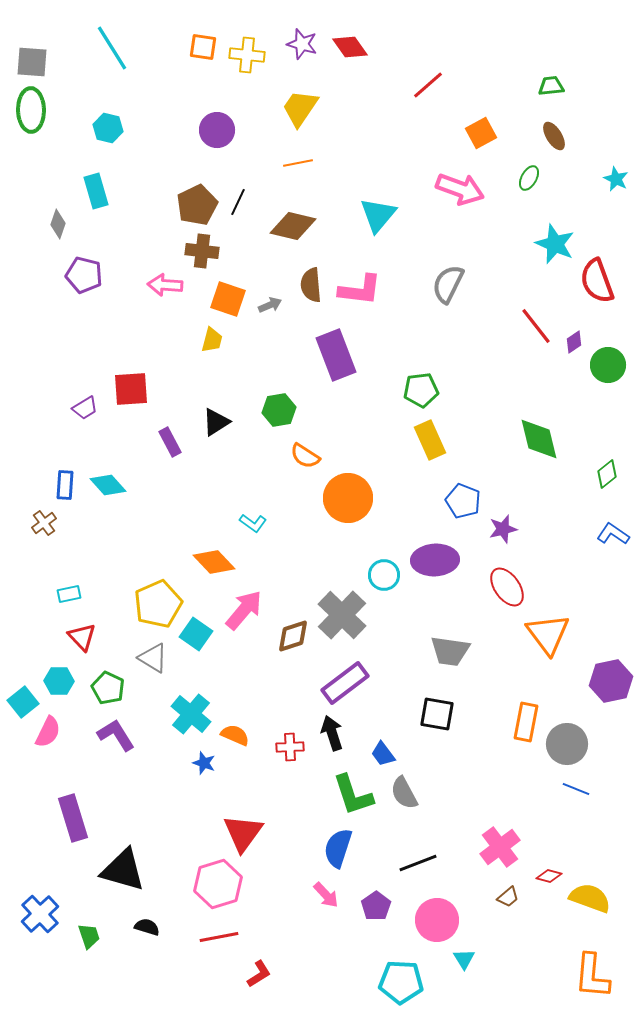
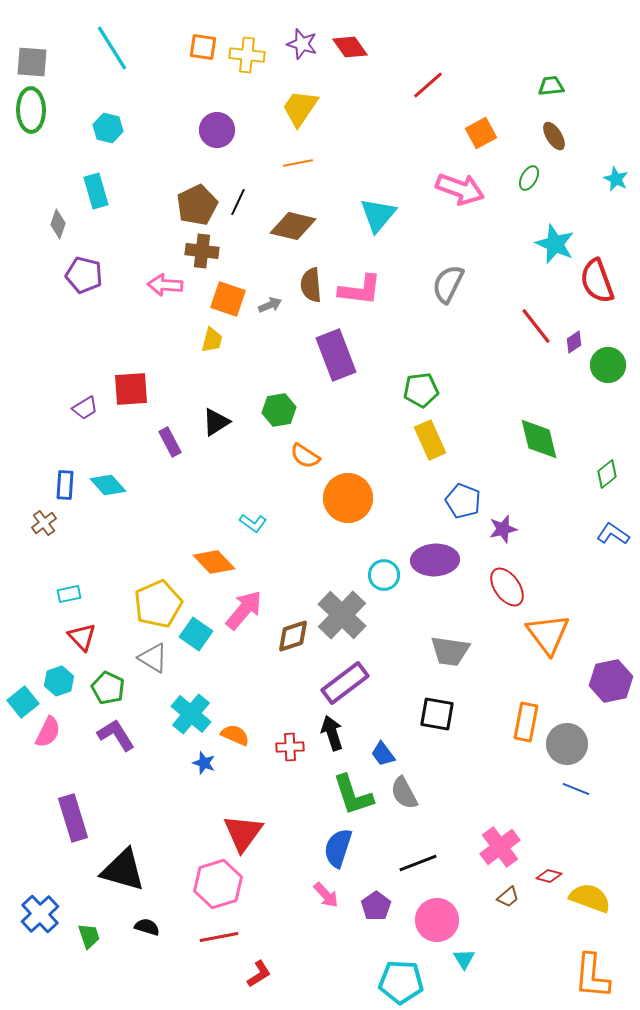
cyan hexagon at (59, 681): rotated 20 degrees counterclockwise
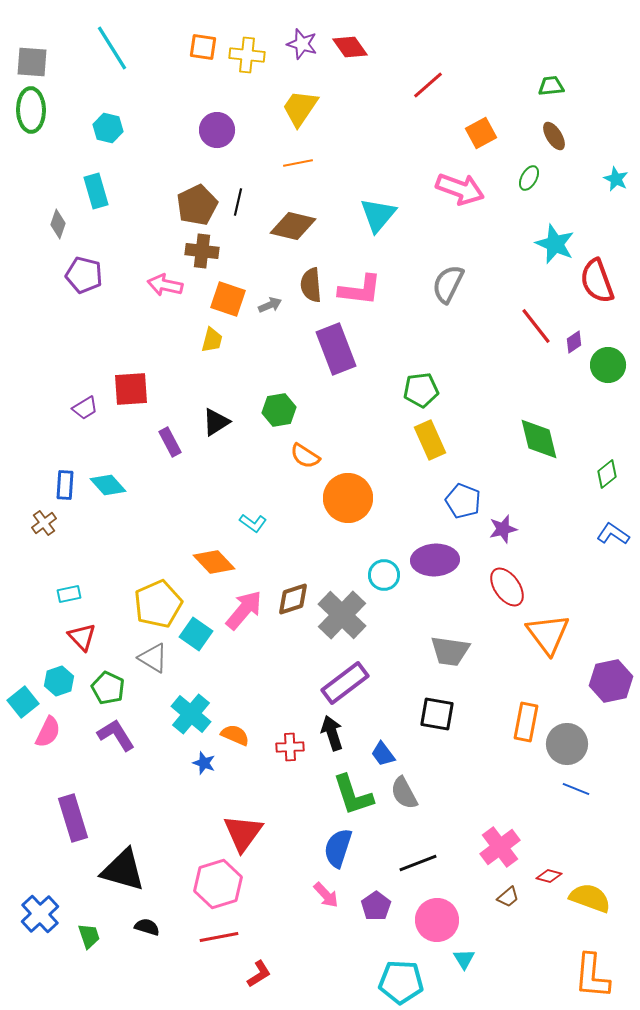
black line at (238, 202): rotated 12 degrees counterclockwise
pink arrow at (165, 285): rotated 8 degrees clockwise
purple rectangle at (336, 355): moved 6 px up
brown diamond at (293, 636): moved 37 px up
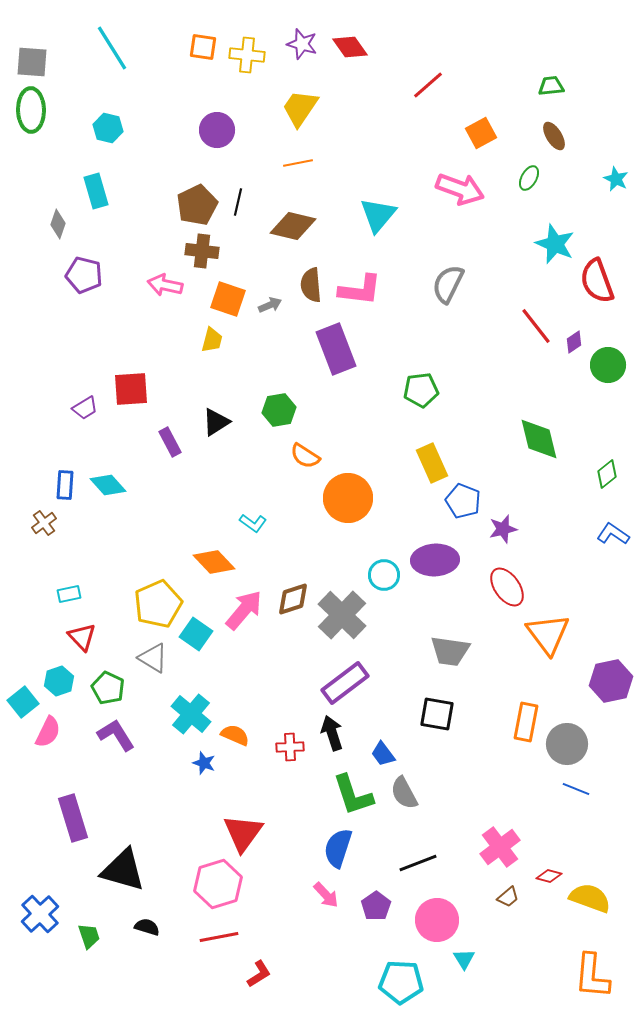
yellow rectangle at (430, 440): moved 2 px right, 23 px down
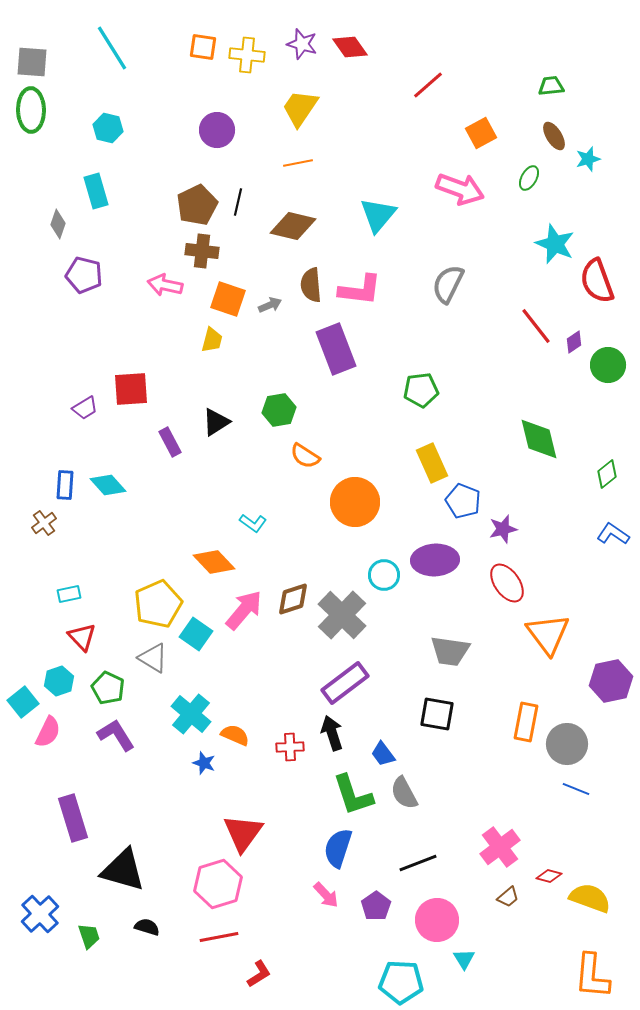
cyan star at (616, 179): moved 28 px left, 20 px up; rotated 30 degrees clockwise
orange circle at (348, 498): moved 7 px right, 4 px down
red ellipse at (507, 587): moved 4 px up
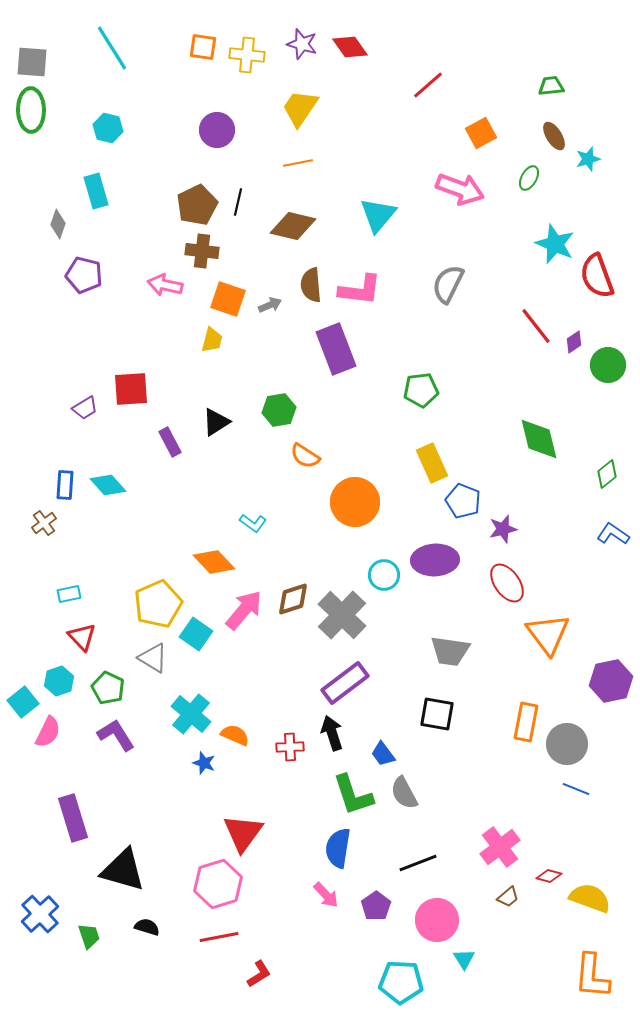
red semicircle at (597, 281): moved 5 px up
blue semicircle at (338, 848): rotated 9 degrees counterclockwise
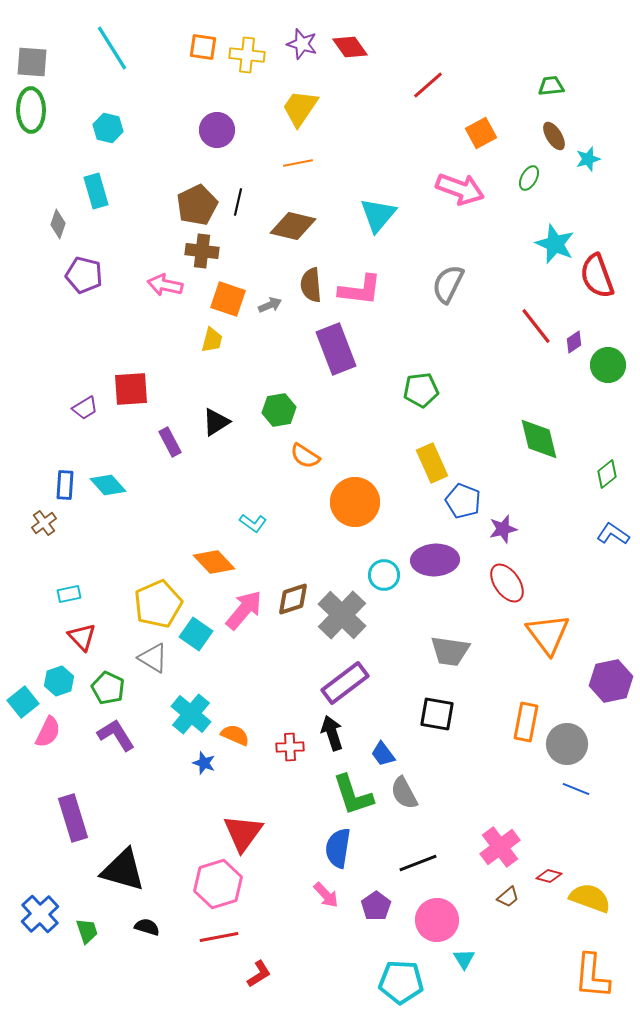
green trapezoid at (89, 936): moved 2 px left, 5 px up
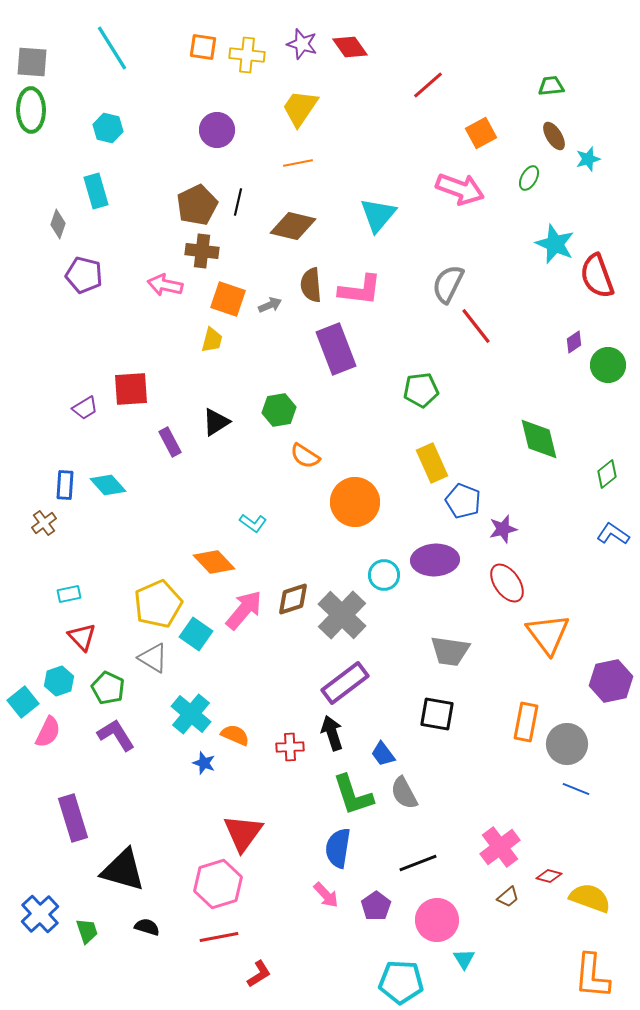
red line at (536, 326): moved 60 px left
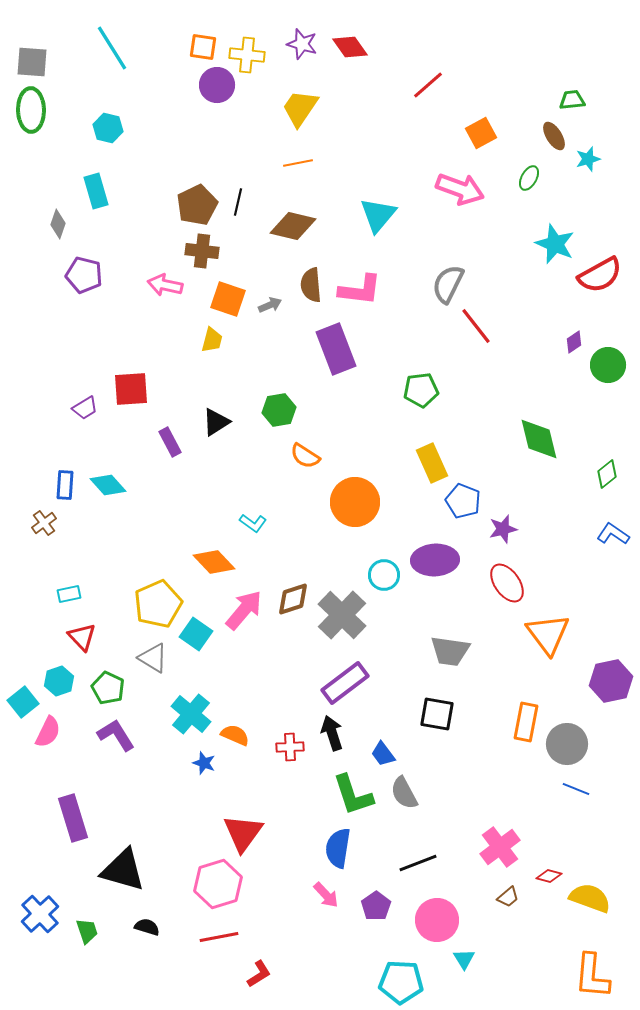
green trapezoid at (551, 86): moved 21 px right, 14 px down
purple circle at (217, 130): moved 45 px up
red semicircle at (597, 276): moved 3 px right, 1 px up; rotated 99 degrees counterclockwise
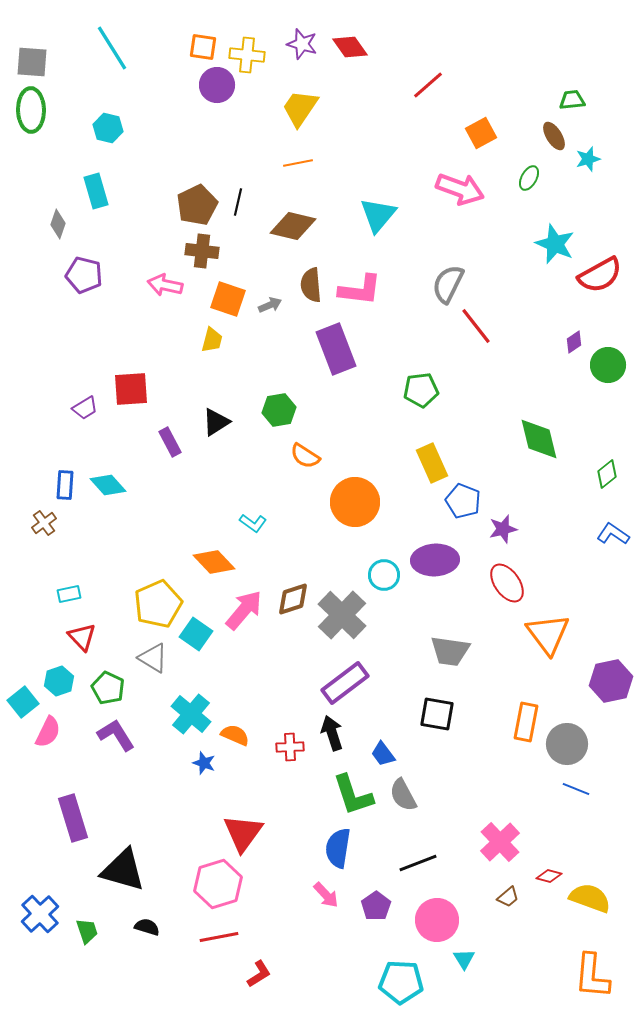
gray semicircle at (404, 793): moved 1 px left, 2 px down
pink cross at (500, 847): moved 5 px up; rotated 6 degrees counterclockwise
